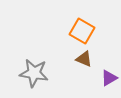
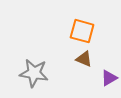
orange square: rotated 15 degrees counterclockwise
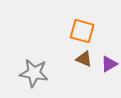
purple triangle: moved 14 px up
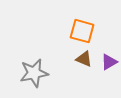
purple triangle: moved 2 px up
gray star: rotated 20 degrees counterclockwise
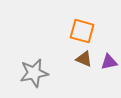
purple triangle: rotated 18 degrees clockwise
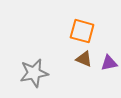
purple triangle: moved 1 px down
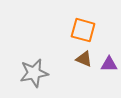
orange square: moved 1 px right, 1 px up
purple triangle: moved 1 px down; rotated 12 degrees clockwise
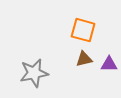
brown triangle: rotated 36 degrees counterclockwise
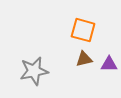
gray star: moved 2 px up
